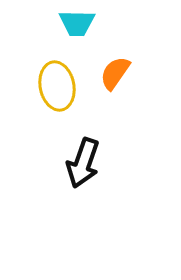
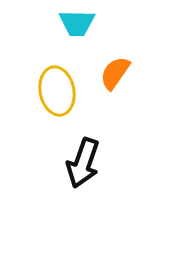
yellow ellipse: moved 5 px down
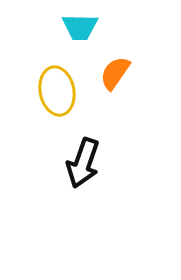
cyan trapezoid: moved 3 px right, 4 px down
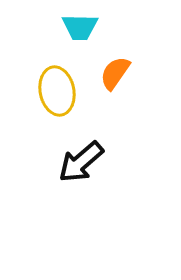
black arrow: moved 2 px left, 1 px up; rotated 30 degrees clockwise
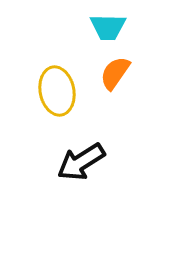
cyan trapezoid: moved 28 px right
black arrow: rotated 9 degrees clockwise
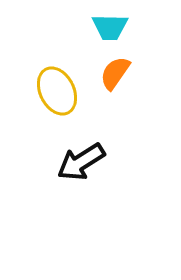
cyan trapezoid: moved 2 px right
yellow ellipse: rotated 15 degrees counterclockwise
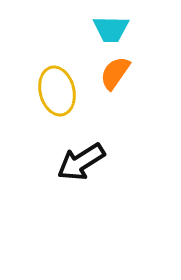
cyan trapezoid: moved 1 px right, 2 px down
yellow ellipse: rotated 12 degrees clockwise
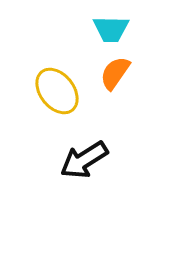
yellow ellipse: rotated 24 degrees counterclockwise
black arrow: moved 3 px right, 2 px up
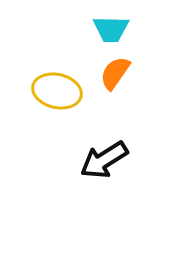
yellow ellipse: rotated 39 degrees counterclockwise
black arrow: moved 20 px right
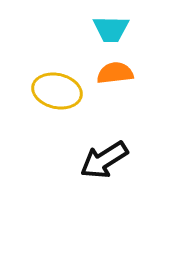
orange semicircle: rotated 48 degrees clockwise
